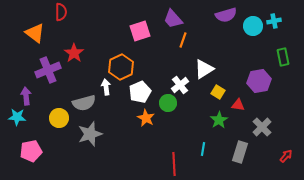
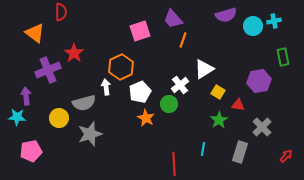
green circle: moved 1 px right, 1 px down
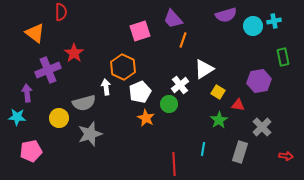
orange hexagon: moved 2 px right; rotated 10 degrees counterclockwise
purple arrow: moved 1 px right, 3 px up
red arrow: rotated 56 degrees clockwise
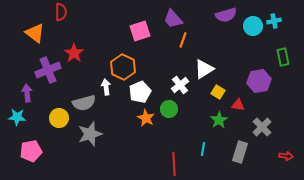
green circle: moved 5 px down
